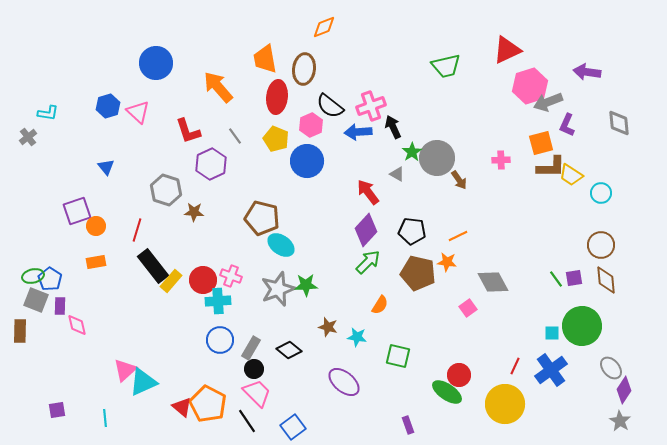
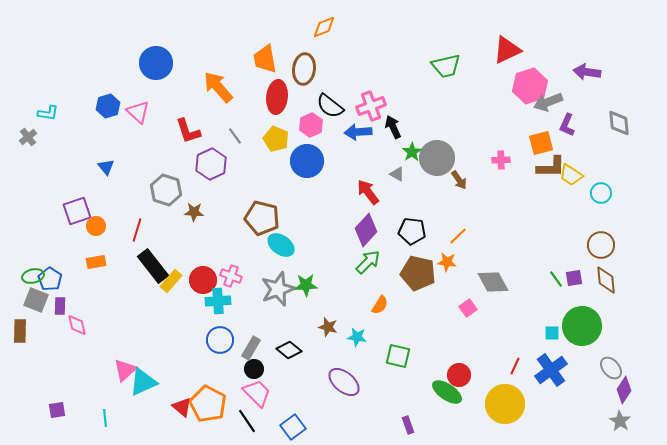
orange line at (458, 236): rotated 18 degrees counterclockwise
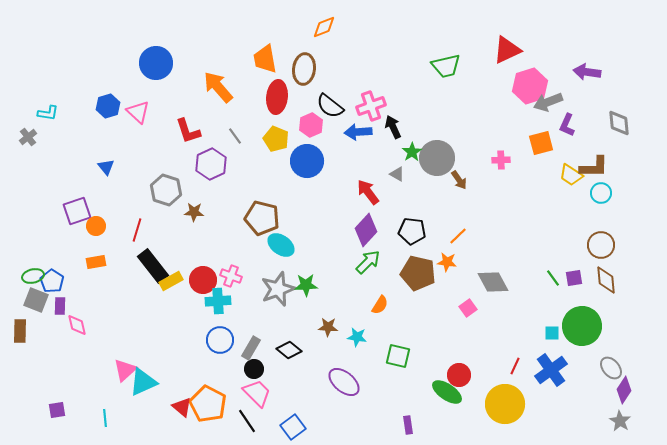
brown L-shape at (551, 167): moved 43 px right
blue pentagon at (50, 279): moved 2 px right, 2 px down
green line at (556, 279): moved 3 px left, 1 px up
yellow rectangle at (171, 281): rotated 20 degrees clockwise
brown star at (328, 327): rotated 12 degrees counterclockwise
purple rectangle at (408, 425): rotated 12 degrees clockwise
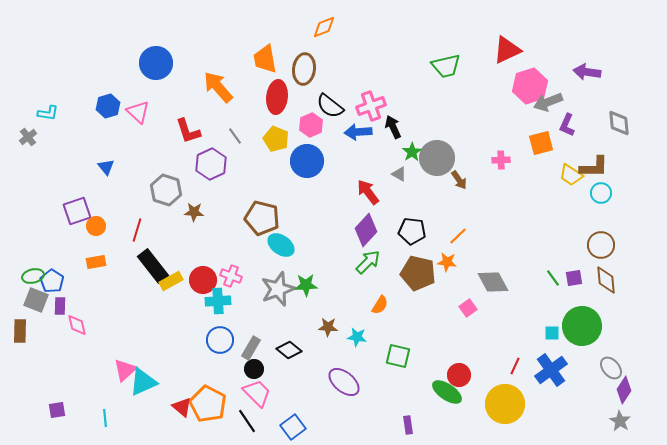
gray triangle at (397, 174): moved 2 px right
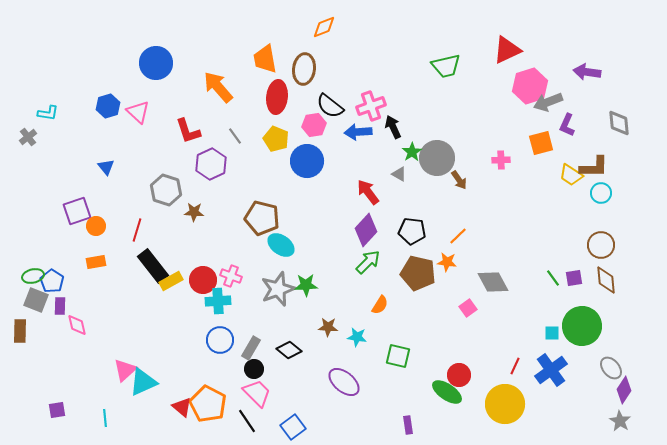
pink hexagon at (311, 125): moved 3 px right; rotated 15 degrees clockwise
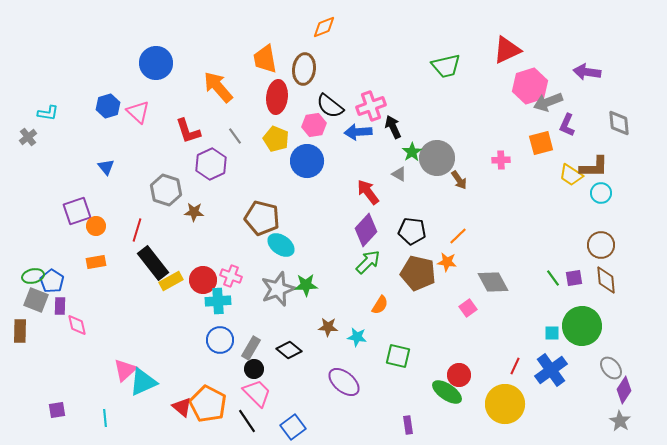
black rectangle at (153, 266): moved 3 px up
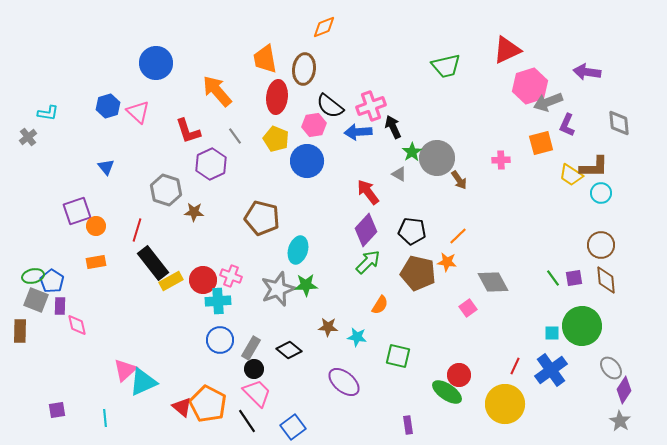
orange arrow at (218, 87): moved 1 px left, 4 px down
cyan ellipse at (281, 245): moved 17 px right, 5 px down; rotated 72 degrees clockwise
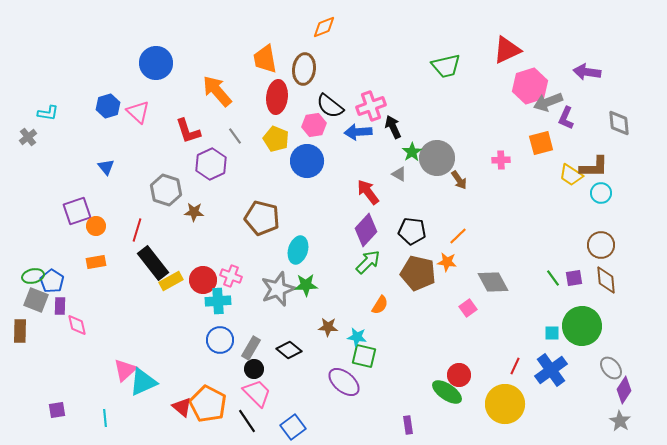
purple L-shape at (567, 125): moved 1 px left, 7 px up
green square at (398, 356): moved 34 px left
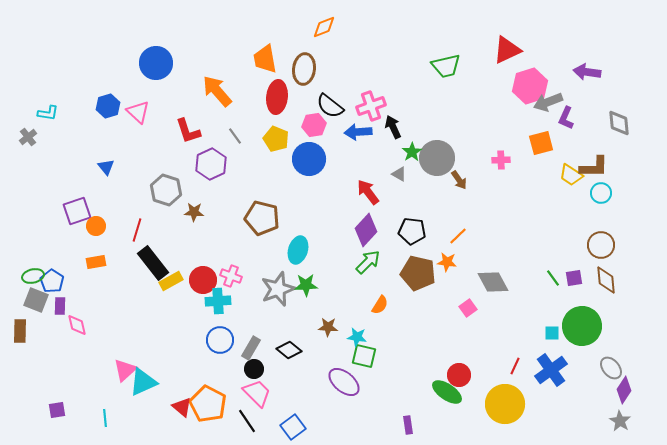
blue circle at (307, 161): moved 2 px right, 2 px up
